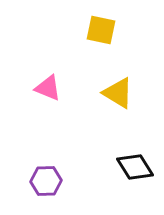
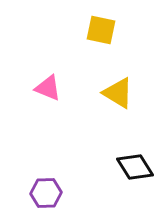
purple hexagon: moved 12 px down
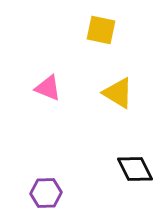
black diamond: moved 2 px down; rotated 6 degrees clockwise
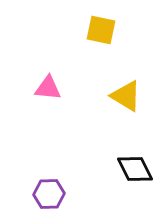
pink triangle: rotated 16 degrees counterclockwise
yellow triangle: moved 8 px right, 3 px down
purple hexagon: moved 3 px right, 1 px down
